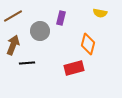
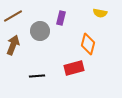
black line: moved 10 px right, 13 px down
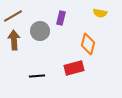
brown arrow: moved 1 px right, 5 px up; rotated 24 degrees counterclockwise
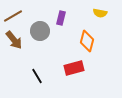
brown arrow: rotated 144 degrees clockwise
orange diamond: moved 1 px left, 3 px up
black line: rotated 63 degrees clockwise
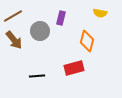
black line: rotated 63 degrees counterclockwise
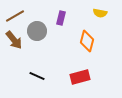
brown line: moved 2 px right
gray circle: moved 3 px left
red rectangle: moved 6 px right, 9 px down
black line: rotated 28 degrees clockwise
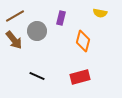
orange diamond: moved 4 px left
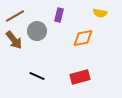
purple rectangle: moved 2 px left, 3 px up
orange diamond: moved 3 px up; rotated 65 degrees clockwise
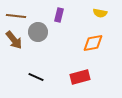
brown line: moved 1 px right; rotated 36 degrees clockwise
gray circle: moved 1 px right, 1 px down
orange diamond: moved 10 px right, 5 px down
black line: moved 1 px left, 1 px down
